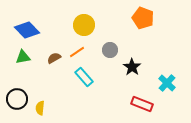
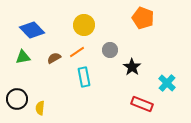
blue diamond: moved 5 px right
cyan rectangle: rotated 30 degrees clockwise
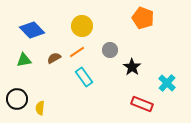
yellow circle: moved 2 px left, 1 px down
green triangle: moved 1 px right, 3 px down
cyan rectangle: rotated 24 degrees counterclockwise
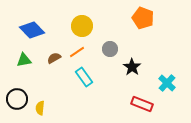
gray circle: moved 1 px up
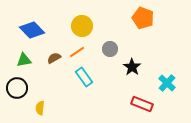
black circle: moved 11 px up
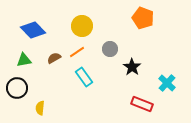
blue diamond: moved 1 px right
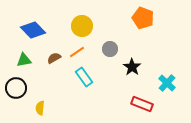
black circle: moved 1 px left
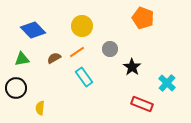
green triangle: moved 2 px left, 1 px up
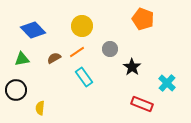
orange pentagon: moved 1 px down
black circle: moved 2 px down
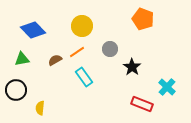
brown semicircle: moved 1 px right, 2 px down
cyan cross: moved 4 px down
